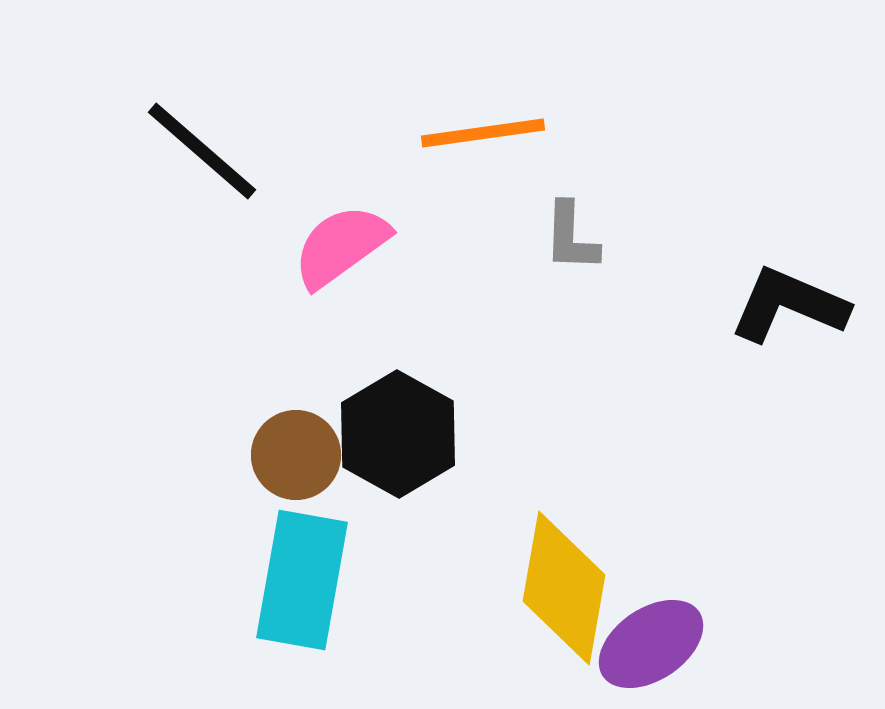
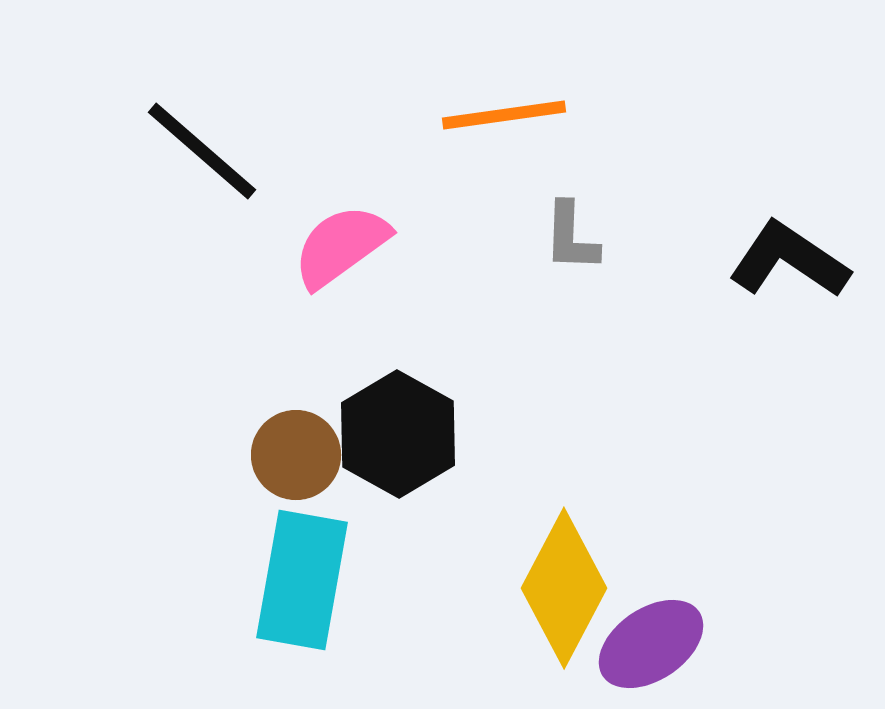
orange line: moved 21 px right, 18 px up
black L-shape: moved 45 px up; rotated 11 degrees clockwise
yellow diamond: rotated 18 degrees clockwise
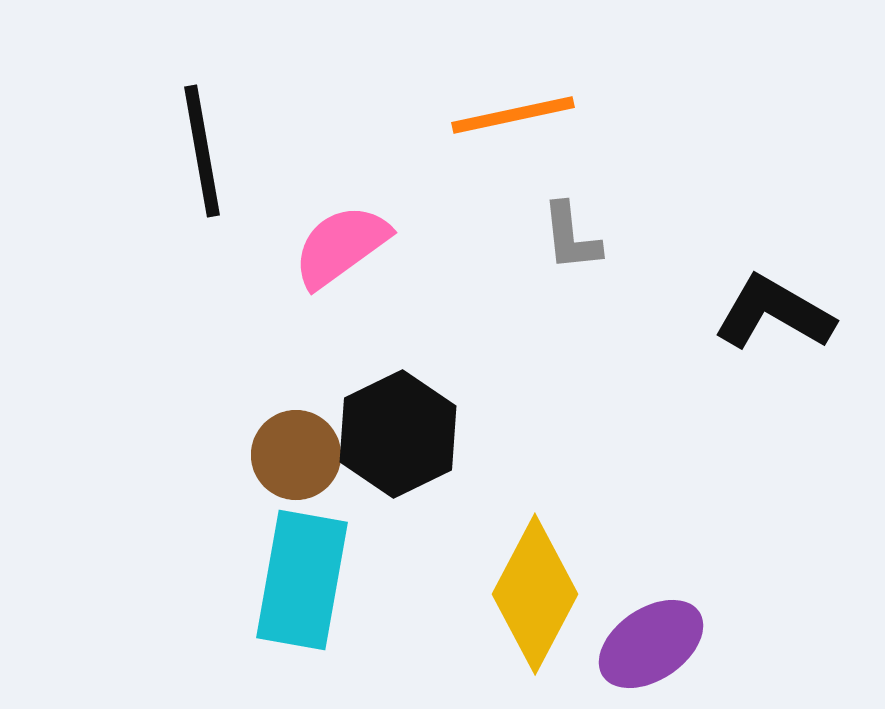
orange line: moved 9 px right; rotated 4 degrees counterclockwise
black line: rotated 39 degrees clockwise
gray L-shape: rotated 8 degrees counterclockwise
black L-shape: moved 15 px left, 53 px down; rotated 4 degrees counterclockwise
black hexagon: rotated 5 degrees clockwise
yellow diamond: moved 29 px left, 6 px down
